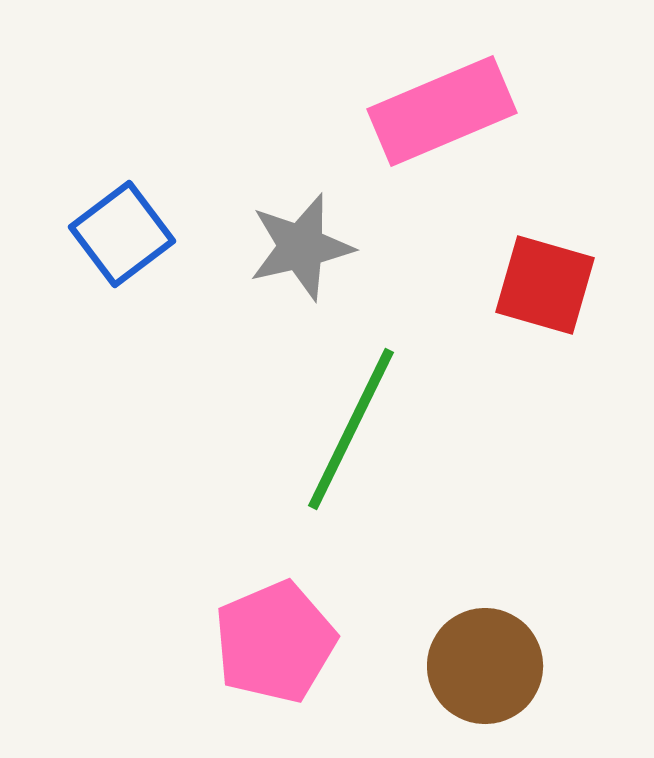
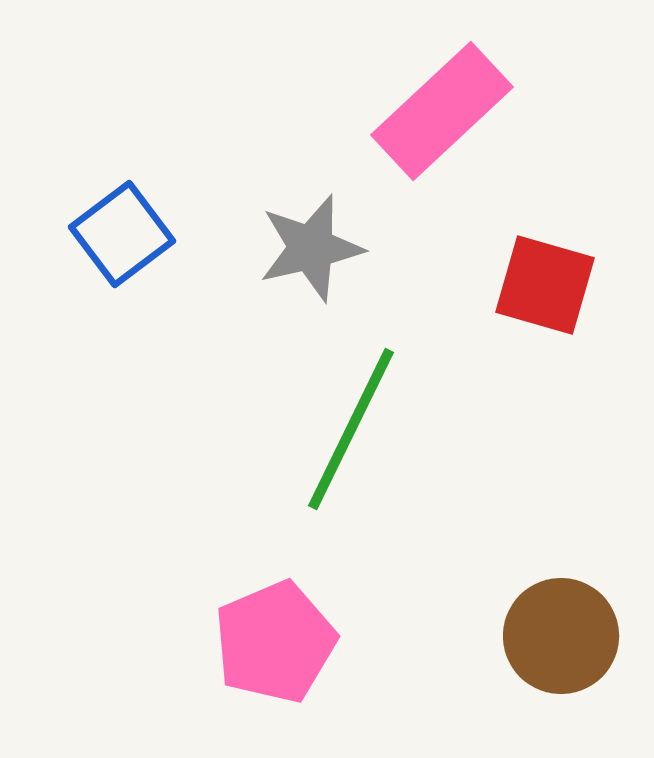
pink rectangle: rotated 20 degrees counterclockwise
gray star: moved 10 px right, 1 px down
brown circle: moved 76 px right, 30 px up
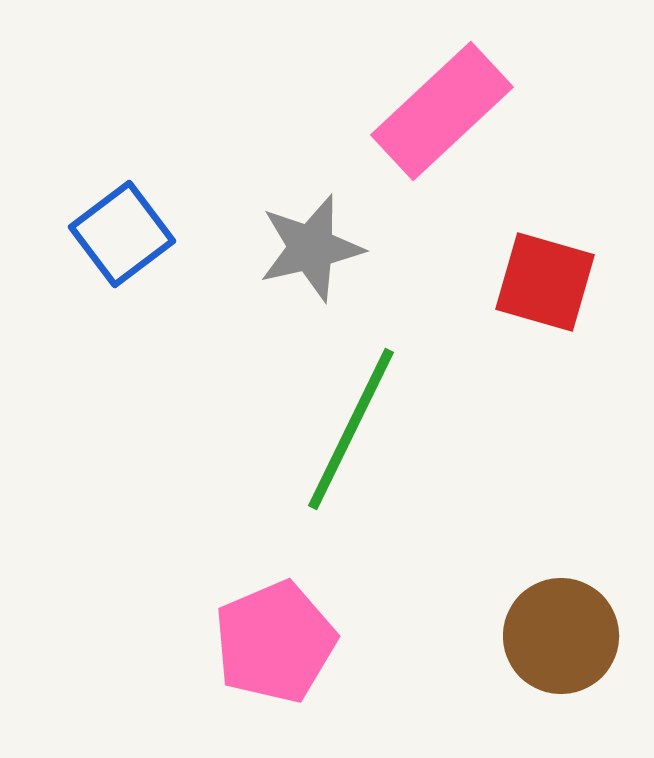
red square: moved 3 px up
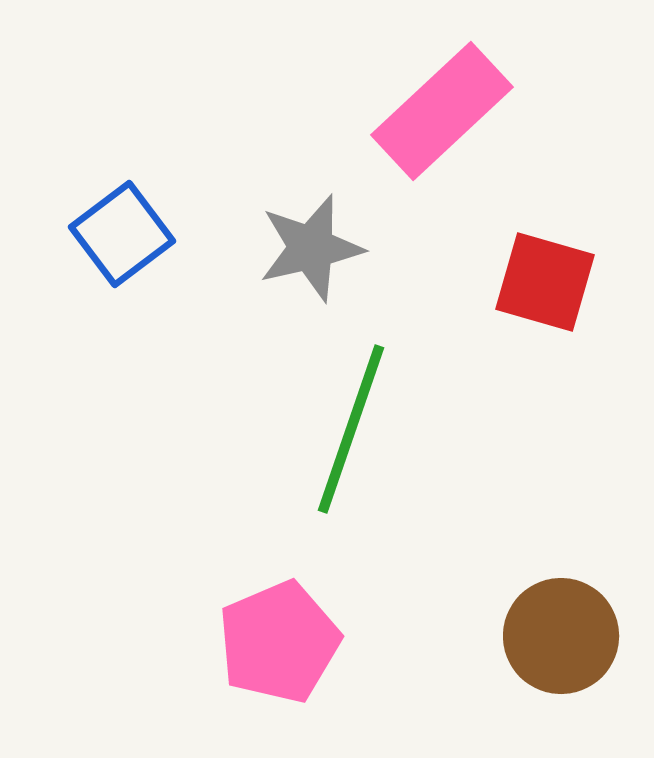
green line: rotated 7 degrees counterclockwise
pink pentagon: moved 4 px right
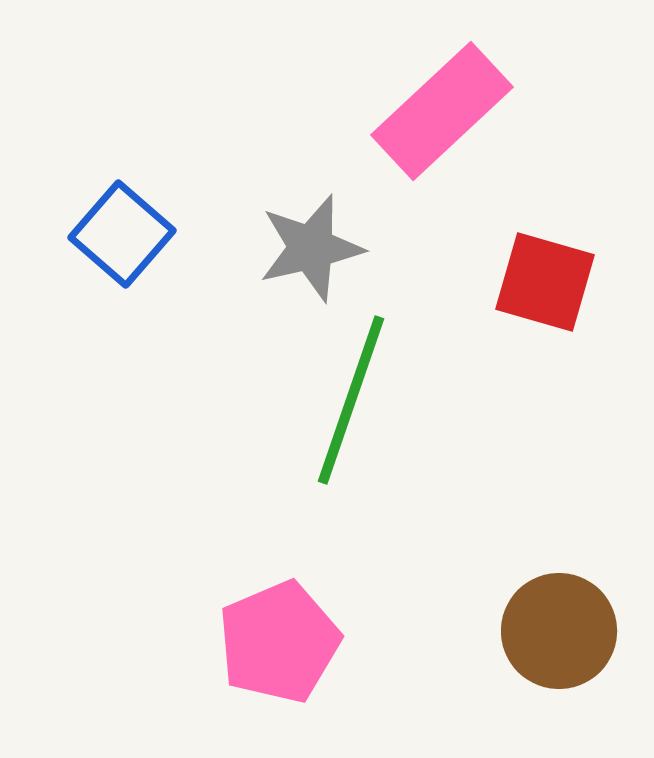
blue square: rotated 12 degrees counterclockwise
green line: moved 29 px up
brown circle: moved 2 px left, 5 px up
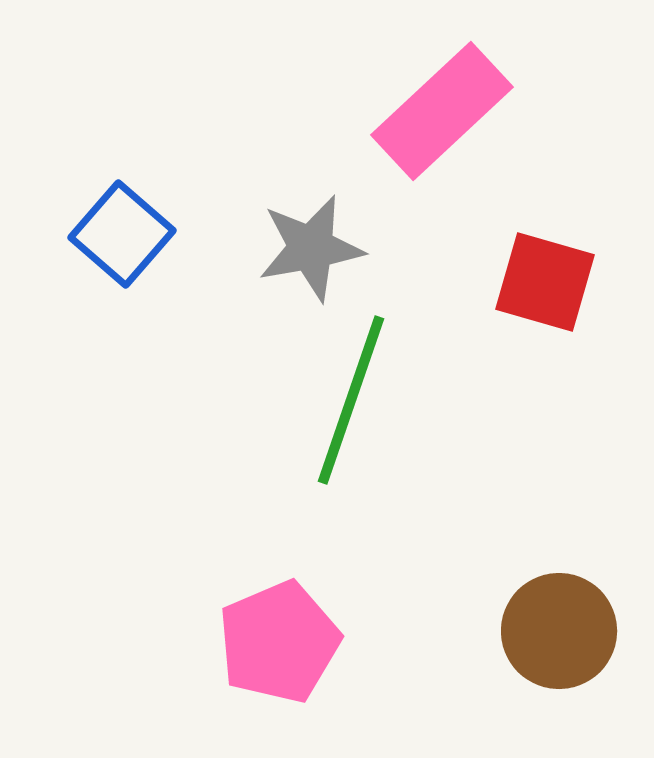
gray star: rotated 3 degrees clockwise
